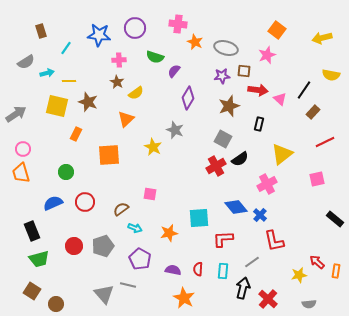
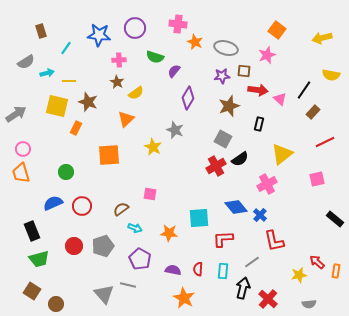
orange rectangle at (76, 134): moved 6 px up
red circle at (85, 202): moved 3 px left, 4 px down
orange star at (169, 233): rotated 18 degrees clockwise
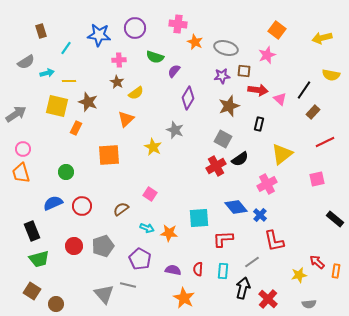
pink square at (150, 194): rotated 24 degrees clockwise
cyan arrow at (135, 228): moved 12 px right
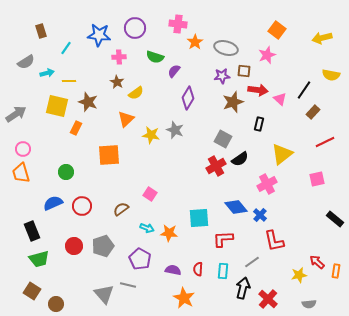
orange star at (195, 42): rotated 14 degrees clockwise
pink cross at (119, 60): moved 3 px up
brown star at (229, 106): moved 4 px right, 4 px up
yellow star at (153, 147): moved 2 px left, 12 px up; rotated 18 degrees counterclockwise
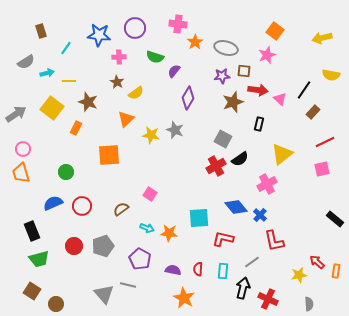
orange square at (277, 30): moved 2 px left, 1 px down
yellow square at (57, 106): moved 5 px left, 2 px down; rotated 25 degrees clockwise
pink square at (317, 179): moved 5 px right, 10 px up
red L-shape at (223, 239): rotated 15 degrees clockwise
red cross at (268, 299): rotated 18 degrees counterclockwise
gray semicircle at (309, 304): rotated 88 degrees counterclockwise
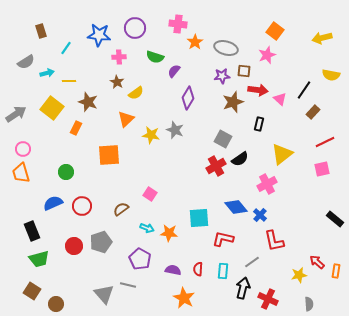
gray pentagon at (103, 246): moved 2 px left, 4 px up
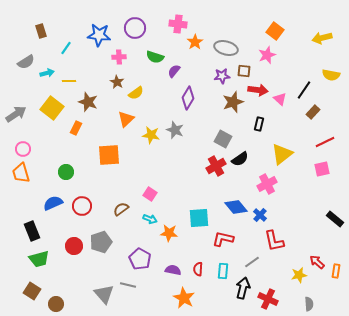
cyan arrow at (147, 228): moved 3 px right, 9 px up
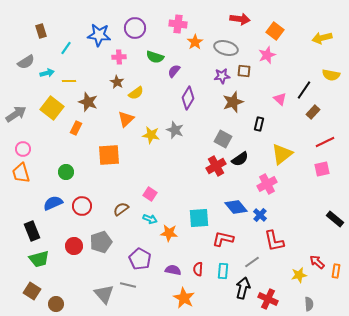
red arrow at (258, 90): moved 18 px left, 71 px up
